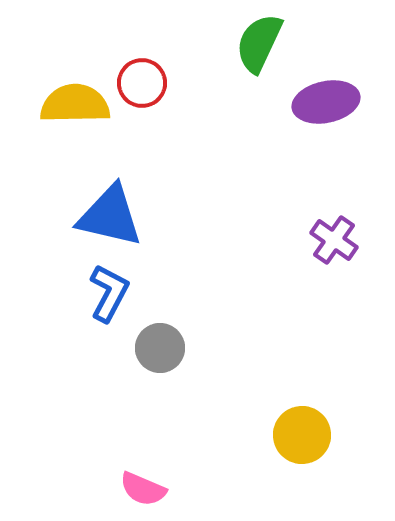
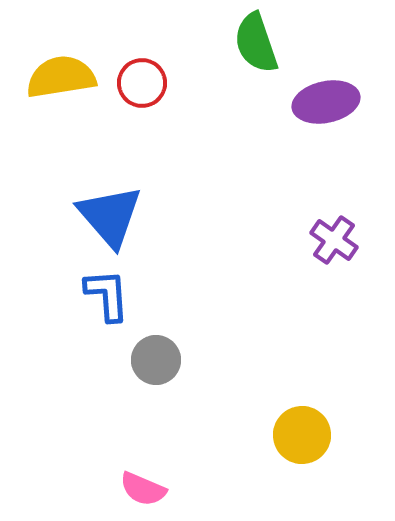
green semicircle: moved 3 px left; rotated 44 degrees counterclockwise
yellow semicircle: moved 14 px left, 27 px up; rotated 8 degrees counterclockwise
blue triangle: rotated 36 degrees clockwise
blue L-shape: moved 2 px left, 2 px down; rotated 32 degrees counterclockwise
gray circle: moved 4 px left, 12 px down
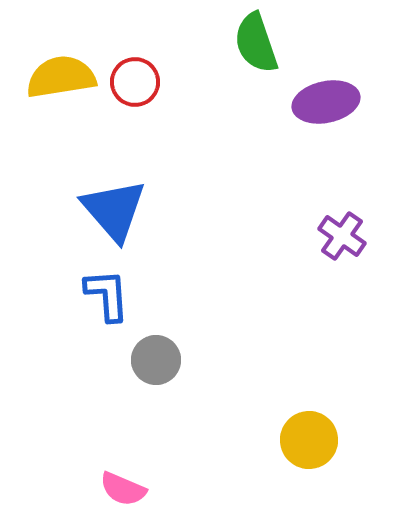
red circle: moved 7 px left, 1 px up
blue triangle: moved 4 px right, 6 px up
purple cross: moved 8 px right, 4 px up
yellow circle: moved 7 px right, 5 px down
pink semicircle: moved 20 px left
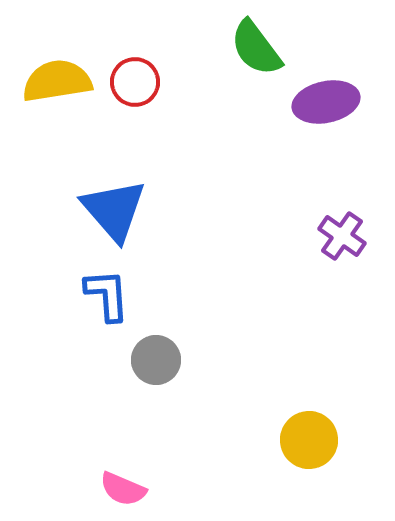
green semicircle: moved 5 px down; rotated 18 degrees counterclockwise
yellow semicircle: moved 4 px left, 4 px down
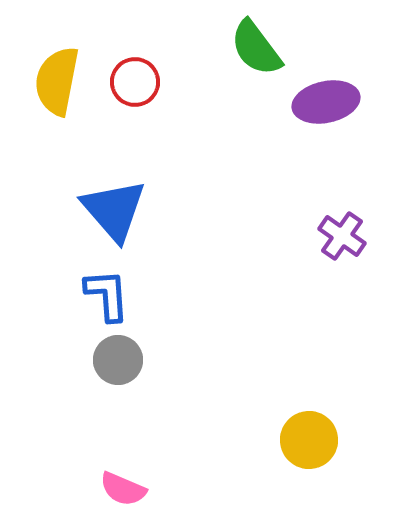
yellow semicircle: rotated 70 degrees counterclockwise
gray circle: moved 38 px left
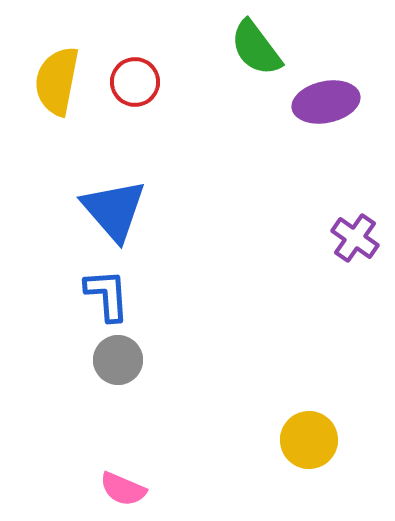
purple cross: moved 13 px right, 2 px down
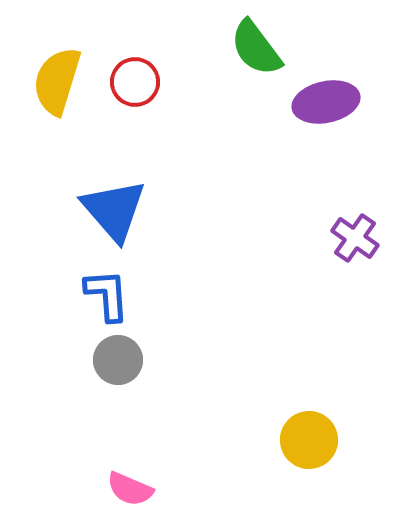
yellow semicircle: rotated 6 degrees clockwise
pink semicircle: moved 7 px right
